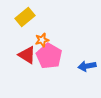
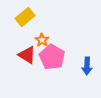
orange star: rotated 24 degrees counterclockwise
pink pentagon: moved 3 px right, 1 px down
blue arrow: rotated 78 degrees counterclockwise
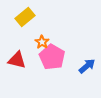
orange star: moved 2 px down
red triangle: moved 10 px left, 5 px down; rotated 18 degrees counterclockwise
blue arrow: rotated 132 degrees counterclockwise
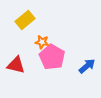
yellow rectangle: moved 3 px down
orange star: rotated 24 degrees counterclockwise
red triangle: moved 1 px left, 5 px down
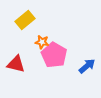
pink pentagon: moved 2 px right, 2 px up
red triangle: moved 1 px up
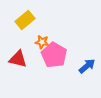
red triangle: moved 2 px right, 5 px up
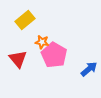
red triangle: rotated 36 degrees clockwise
blue arrow: moved 2 px right, 3 px down
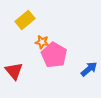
red triangle: moved 4 px left, 12 px down
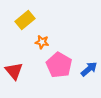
pink pentagon: moved 5 px right, 10 px down
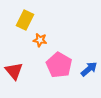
yellow rectangle: rotated 24 degrees counterclockwise
orange star: moved 2 px left, 2 px up
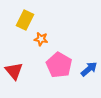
orange star: moved 1 px right, 1 px up
